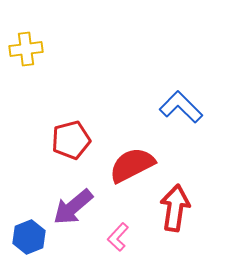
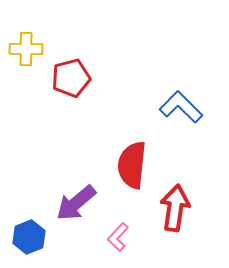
yellow cross: rotated 8 degrees clockwise
red pentagon: moved 62 px up
red semicircle: rotated 57 degrees counterclockwise
purple arrow: moved 3 px right, 4 px up
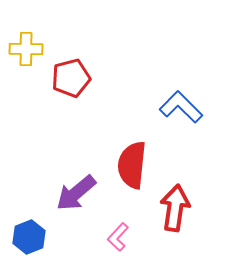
purple arrow: moved 10 px up
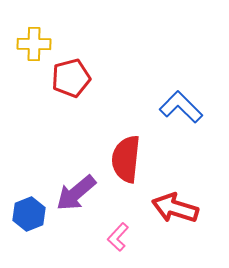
yellow cross: moved 8 px right, 5 px up
red semicircle: moved 6 px left, 6 px up
red arrow: rotated 81 degrees counterclockwise
blue hexagon: moved 23 px up
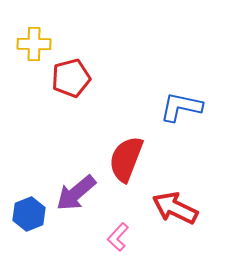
blue L-shape: rotated 33 degrees counterclockwise
red semicircle: rotated 15 degrees clockwise
red arrow: rotated 9 degrees clockwise
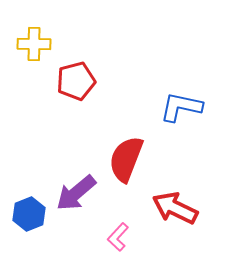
red pentagon: moved 5 px right, 3 px down
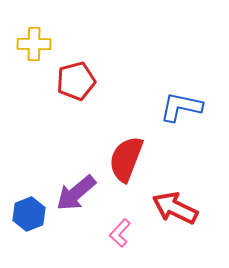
pink L-shape: moved 2 px right, 4 px up
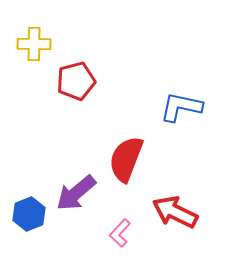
red arrow: moved 4 px down
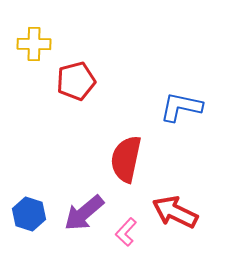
red semicircle: rotated 9 degrees counterclockwise
purple arrow: moved 8 px right, 20 px down
blue hexagon: rotated 20 degrees counterclockwise
pink L-shape: moved 6 px right, 1 px up
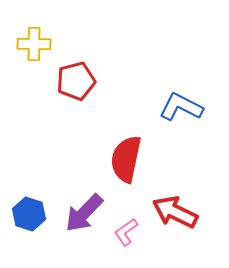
blue L-shape: rotated 15 degrees clockwise
purple arrow: rotated 6 degrees counterclockwise
pink L-shape: rotated 12 degrees clockwise
